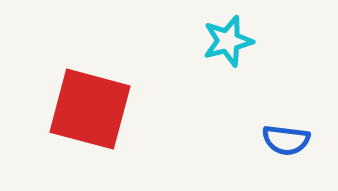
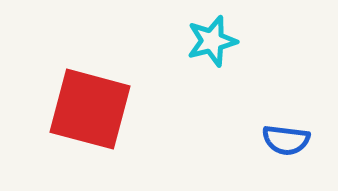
cyan star: moved 16 px left
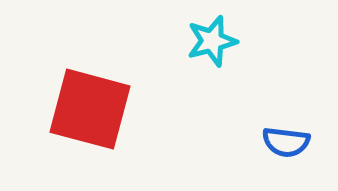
blue semicircle: moved 2 px down
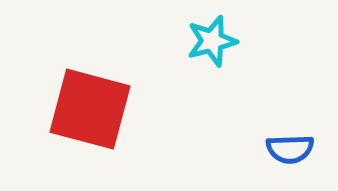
blue semicircle: moved 4 px right, 7 px down; rotated 9 degrees counterclockwise
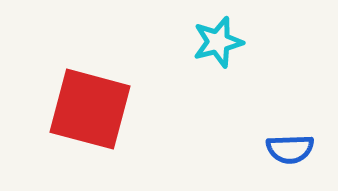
cyan star: moved 6 px right, 1 px down
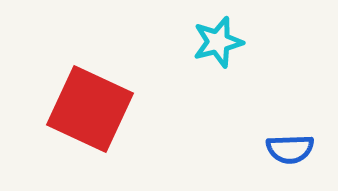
red square: rotated 10 degrees clockwise
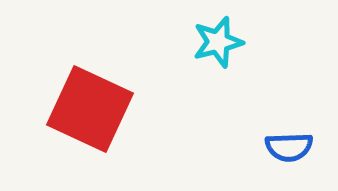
blue semicircle: moved 1 px left, 2 px up
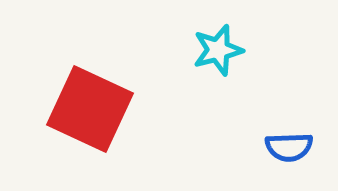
cyan star: moved 8 px down
